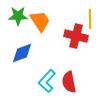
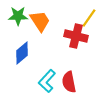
yellow line: moved 1 px left, 1 px up; rotated 36 degrees clockwise
blue diamond: rotated 20 degrees counterclockwise
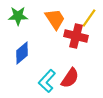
orange trapezoid: moved 15 px right, 2 px up
red semicircle: moved 1 px right, 4 px up; rotated 135 degrees counterclockwise
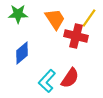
green star: moved 2 px up
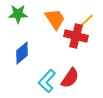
yellow line: moved 4 px left, 4 px down; rotated 12 degrees clockwise
